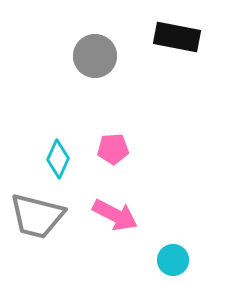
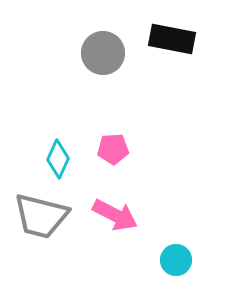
black rectangle: moved 5 px left, 2 px down
gray circle: moved 8 px right, 3 px up
gray trapezoid: moved 4 px right
cyan circle: moved 3 px right
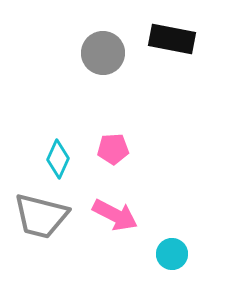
cyan circle: moved 4 px left, 6 px up
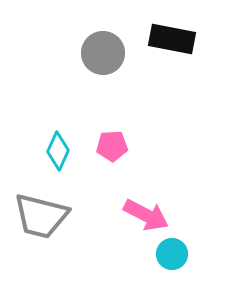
pink pentagon: moved 1 px left, 3 px up
cyan diamond: moved 8 px up
pink arrow: moved 31 px right
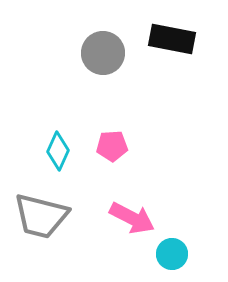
pink arrow: moved 14 px left, 3 px down
